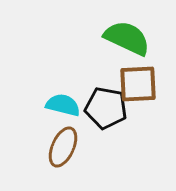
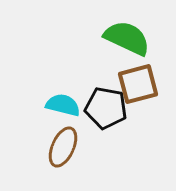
brown square: rotated 12 degrees counterclockwise
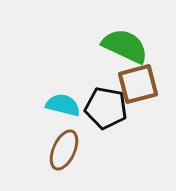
green semicircle: moved 2 px left, 8 px down
brown ellipse: moved 1 px right, 3 px down
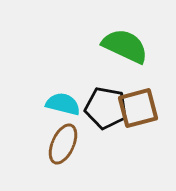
brown square: moved 24 px down
cyan semicircle: moved 1 px up
brown ellipse: moved 1 px left, 6 px up
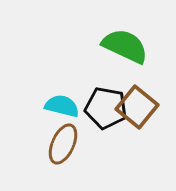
cyan semicircle: moved 1 px left, 2 px down
brown square: moved 1 px left, 1 px up; rotated 36 degrees counterclockwise
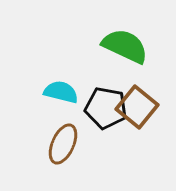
cyan semicircle: moved 1 px left, 14 px up
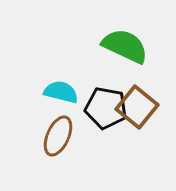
brown ellipse: moved 5 px left, 8 px up
